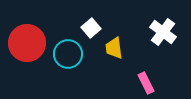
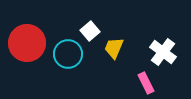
white square: moved 1 px left, 3 px down
white cross: moved 20 px down
yellow trapezoid: rotated 30 degrees clockwise
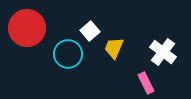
red circle: moved 15 px up
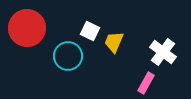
white square: rotated 24 degrees counterclockwise
yellow trapezoid: moved 6 px up
cyan circle: moved 2 px down
pink rectangle: rotated 55 degrees clockwise
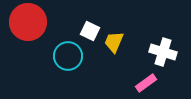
red circle: moved 1 px right, 6 px up
white cross: rotated 20 degrees counterclockwise
pink rectangle: rotated 25 degrees clockwise
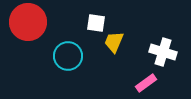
white square: moved 6 px right, 8 px up; rotated 18 degrees counterclockwise
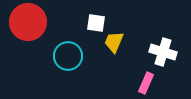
pink rectangle: rotated 30 degrees counterclockwise
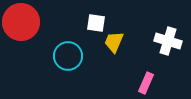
red circle: moved 7 px left
white cross: moved 5 px right, 11 px up
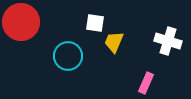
white square: moved 1 px left
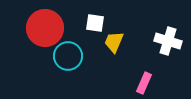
red circle: moved 24 px right, 6 px down
pink rectangle: moved 2 px left
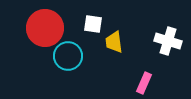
white square: moved 2 px left, 1 px down
yellow trapezoid: rotated 30 degrees counterclockwise
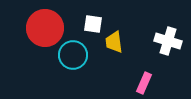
cyan circle: moved 5 px right, 1 px up
